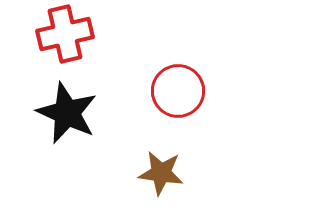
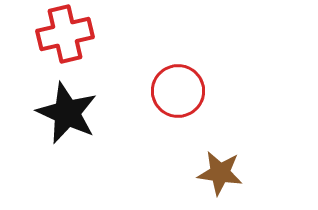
brown star: moved 59 px right
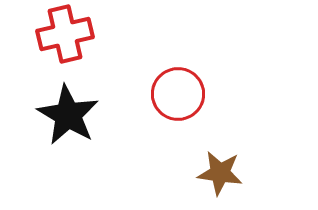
red circle: moved 3 px down
black star: moved 1 px right, 2 px down; rotated 6 degrees clockwise
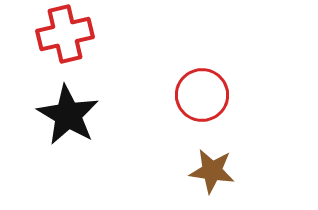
red circle: moved 24 px right, 1 px down
brown star: moved 8 px left, 2 px up
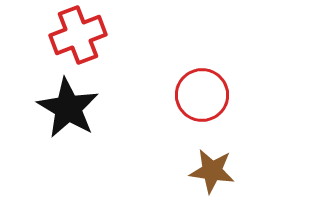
red cross: moved 13 px right, 1 px down; rotated 8 degrees counterclockwise
black star: moved 7 px up
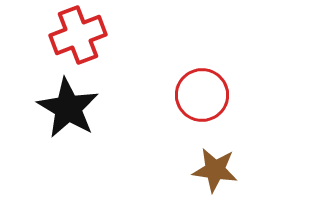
brown star: moved 3 px right, 1 px up
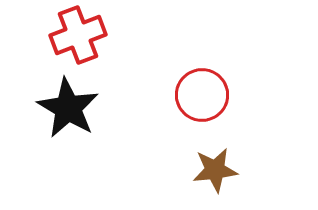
brown star: rotated 15 degrees counterclockwise
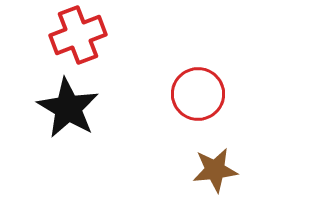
red circle: moved 4 px left, 1 px up
